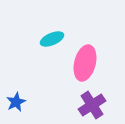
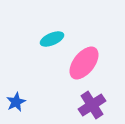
pink ellipse: moved 1 px left; rotated 24 degrees clockwise
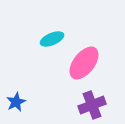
purple cross: rotated 12 degrees clockwise
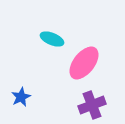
cyan ellipse: rotated 45 degrees clockwise
blue star: moved 5 px right, 5 px up
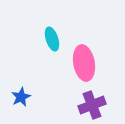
cyan ellipse: rotated 50 degrees clockwise
pink ellipse: rotated 48 degrees counterclockwise
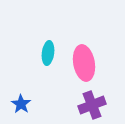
cyan ellipse: moved 4 px left, 14 px down; rotated 25 degrees clockwise
blue star: moved 7 px down; rotated 12 degrees counterclockwise
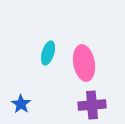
cyan ellipse: rotated 10 degrees clockwise
purple cross: rotated 16 degrees clockwise
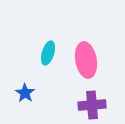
pink ellipse: moved 2 px right, 3 px up
blue star: moved 4 px right, 11 px up
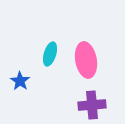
cyan ellipse: moved 2 px right, 1 px down
blue star: moved 5 px left, 12 px up
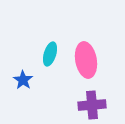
blue star: moved 3 px right, 1 px up
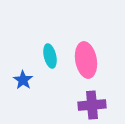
cyan ellipse: moved 2 px down; rotated 30 degrees counterclockwise
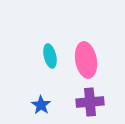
blue star: moved 18 px right, 25 px down
purple cross: moved 2 px left, 3 px up
